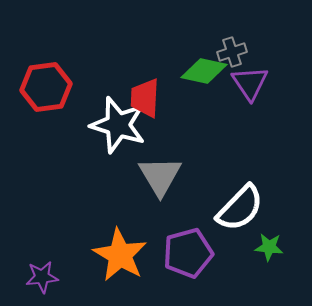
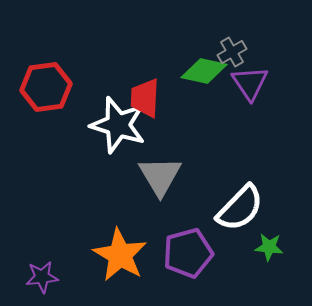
gray cross: rotated 12 degrees counterclockwise
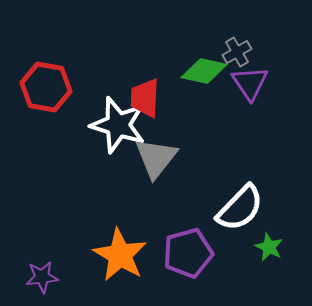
gray cross: moved 5 px right
red hexagon: rotated 18 degrees clockwise
gray triangle: moved 4 px left, 18 px up; rotated 9 degrees clockwise
green star: rotated 20 degrees clockwise
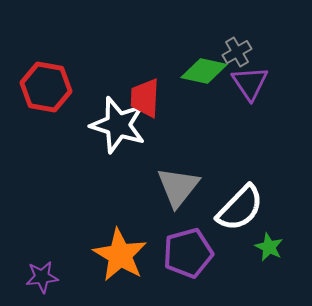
gray triangle: moved 22 px right, 29 px down
